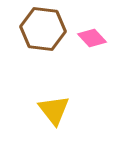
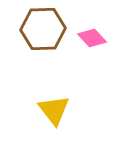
brown hexagon: rotated 9 degrees counterclockwise
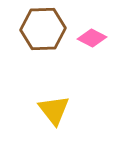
pink diamond: rotated 20 degrees counterclockwise
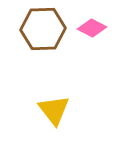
pink diamond: moved 10 px up
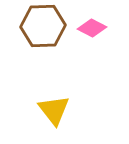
brown hexagon: moved 3 px up
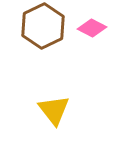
brown hexagon: rotated 24 degrees counterclockwise
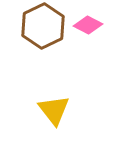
pink diamond: moved 4 px left, 3 px up
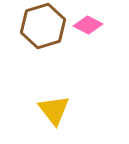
brown hexagon: rotated 9 degrees clockwise
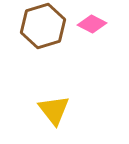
pink diamond: moved 4 px right, 1 px up
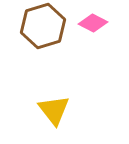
pink diamond: moved 1 px right, 1 px up
